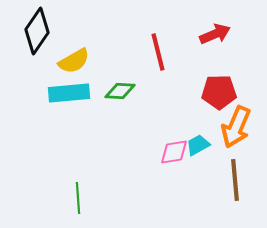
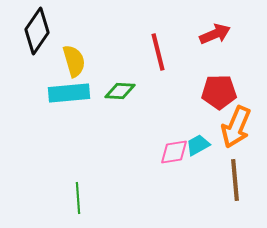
yellow semicircle: rotated 76 degrees counterclockwise
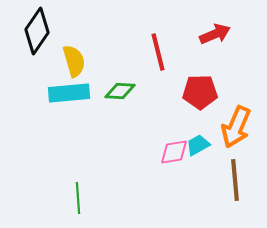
red pentagon: moved 19 px left
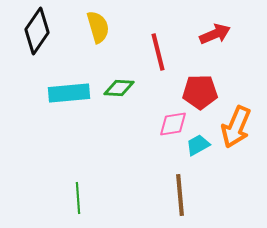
yellow semicircle: moved 24 px right, 34 px up
green diamond: moved 1 px left, 3 px up
pink diamond: moved 1 px left, 28 px up
brown line: moved 55 px left, 15 px down
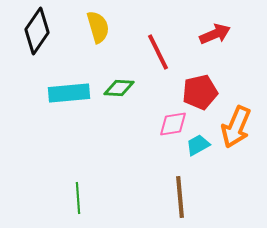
red line: rotated 12 degrees counterclockwise
red pentagon: rotated 12 degrees counterclockwise
brown line: moved 2 px down
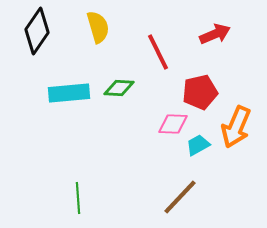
pink diamond: rotated 12 degrees clockwise
brown line: rotated 48 degrees clockwise
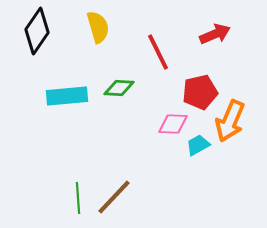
cyan rectangle: moved 2 px left, 3 px down
orange arrow: moved 6 px left, 6 px up
brown line: moved 66 px left
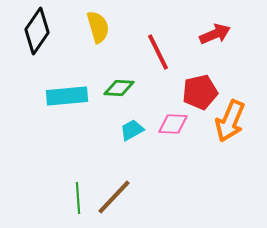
cyan trapezoid: moved 66 px left, 15 px up
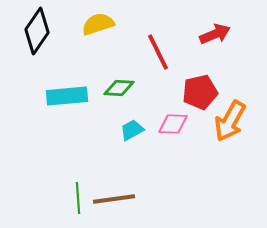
yellow semicircle: moved 3 px up; rotated 92 degrees counterclockwise
orange arrow: rotated 6 degrees clockwise
brown line: moved 2 px down; rotated 39 degrees clockwise
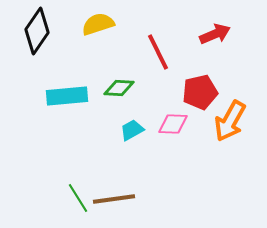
green line: rotated 28 degrees counterclockwise
